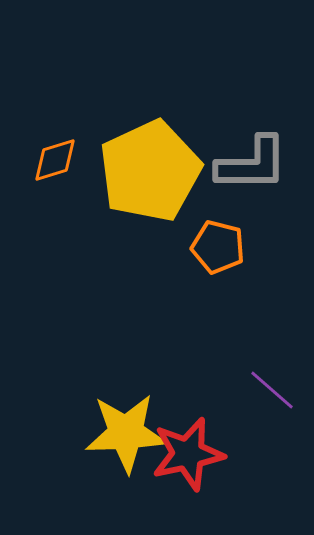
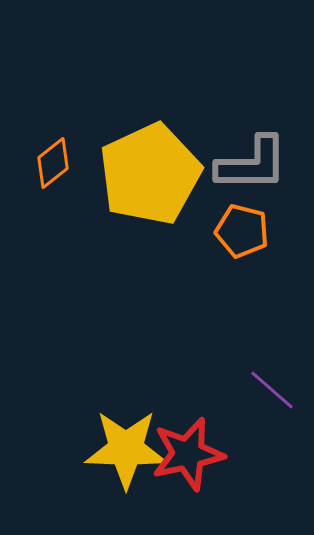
orange diamond: moved 2 px left, 3 px down; rotated 21 degrees counterclockwise
yellow pentagon: moved 3 px down
orange pentagon: moved 24 px right, 16 px up
yellow star: moved 16 px down; rotated 4 degrees clockwise
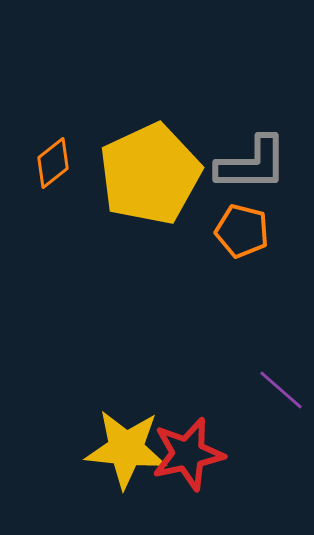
purple line: moved 9 px right
yellow star: rotated 4 degrees clockwise
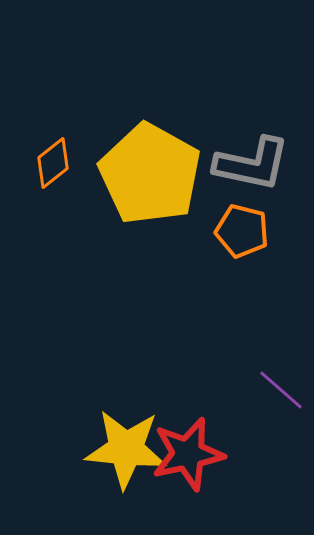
gray L-shape: rotated 12 degrees clockwise
yellow pentagon: rotated 18 degrees counterclockwise
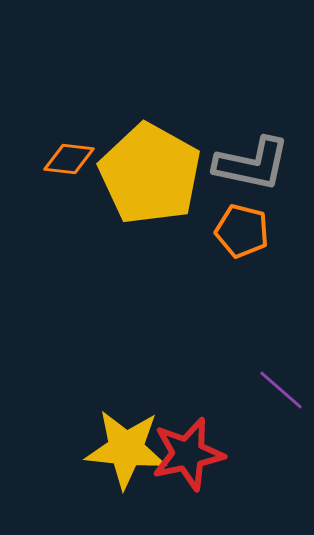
orange diamond: moved 16 px right, 4 px up; rotated 45 degrees clockwise
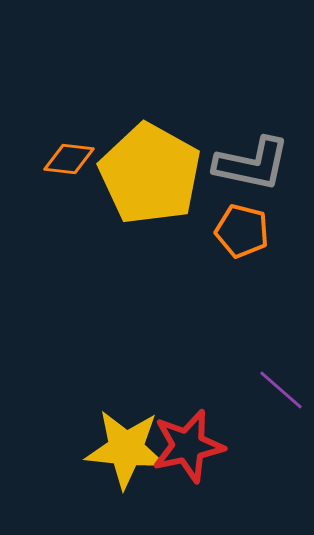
red star: moved 8 px up
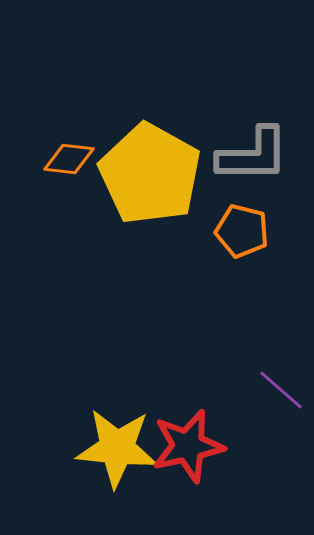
gray L-shape: moved 1 px right, 9 px up; rotated 12 degrees counterclockwise
yellow star: moved 9 px left, 1 px up
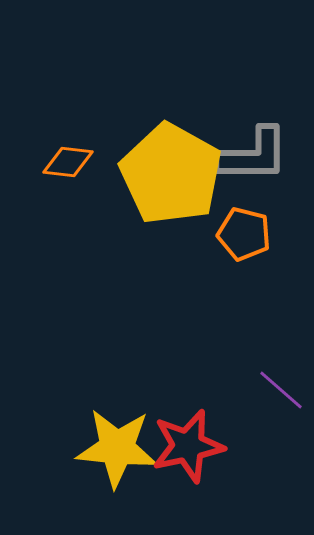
orange diamond: moved 1 px left, 3 px down
yellow pentagon: moved 21 px right
orange pentagon: moved 2 px right, 3 px down
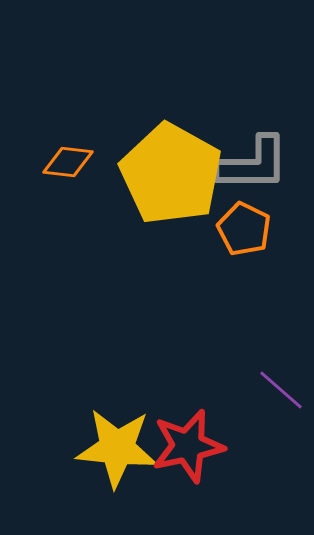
gray L-shape: moved 9 px down
orange pentagon: moved 5 px up; rotated 12 degrees clockwise
